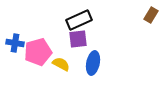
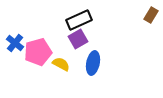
purple square: rotated 24 degrees counterclockwise
blue cross: rotated 30 degrees clockwise
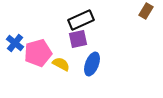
brown rectangle: moved 5 px left, 4 px up
black rectangle: moved 2 px right
purple square: rotated 18 degrees clockwise
pink pentagon: moved 1 px down
blue ellipse: moved 1 px left, 1 px down; rotated 10 degrees clockwise
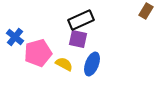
purple square: rotated 24 degrees clockwise
blue cross: moved 6 px up
yellow semicircle: moved 3 px right
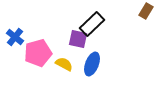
black rectangle: moved 11 px right, 4 px down; rotated 20 degrees counterclockwise
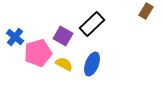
purple square: moved 15 px left, 3 px up; rotated 18 degrees clockwise
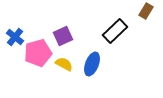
black rectangle: moved 23 px right, 7 px down
purple square: rotated 36 degrees clockwise
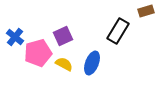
brown rectangle: rotated 42 degrees clockwise
black rectangle: moved 3 px right; rotated 15 degrees counterclockwise
blue ellipse: moved 1 px up
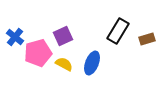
brown rectangle: moved 1 px right, 28 px down
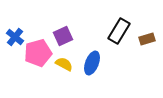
black rectangle: moved 1 px right
